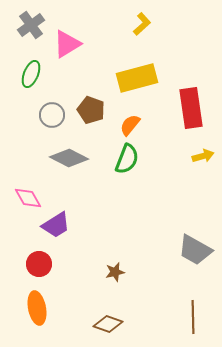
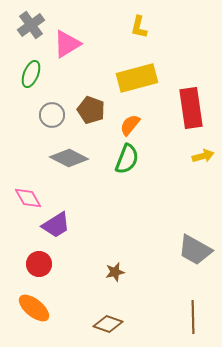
yellow L-shape: moved 3 px left, 3 px down; rotated 145 degrees clockwise
orange ellipse: moved 3 px left; rotated 40 degrees counterclockwise
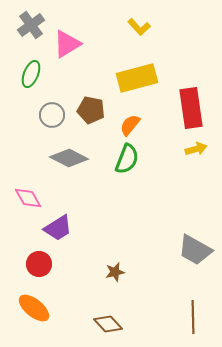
yellow L-shape: rotated 55 degrees counterclockwise
brown pentagon: rotated 8 degrees counterclockwise
yellow arrow: moved 7 px left, 7 px up
purple trapezoid: moved 2 px right, 3 px down
brown diamond: rotated 28 degrees clockwise
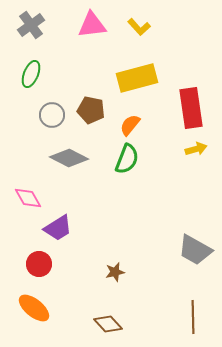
pink triangle: moved 25 px right, 19 px up; rotated 24 degrees clockwise
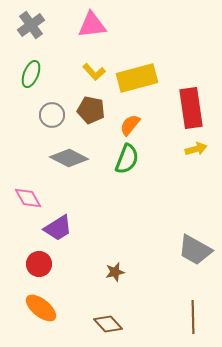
yellow L-shape: moved 45 px left, 45 px down
orange ellipse: moved 7 px right
